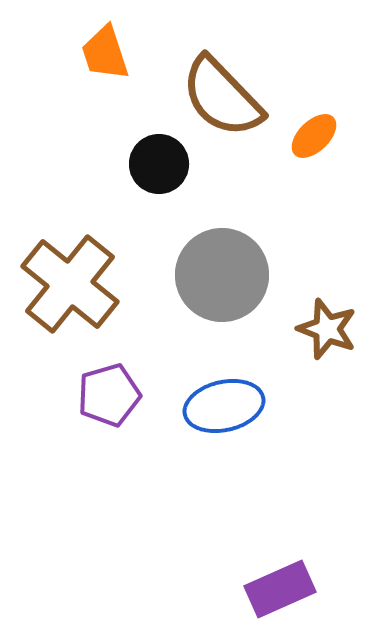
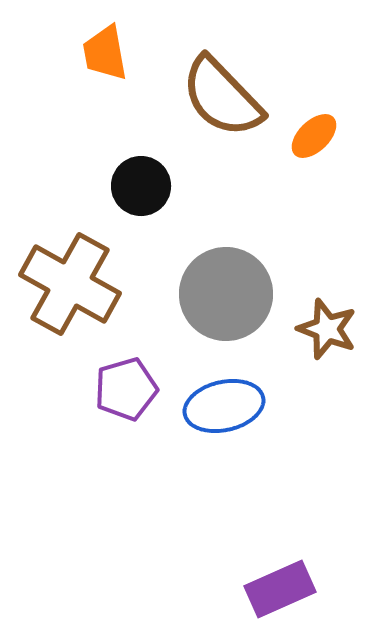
orange trapezoid: rotated 8 degrees clockwise
black circle: moved 18 px left, 22 px down
gray circle: moved 4 px right, 19 px down
brown cross: rotated 10 degrees counterclockwise
purple pentagon: moved 17 px right, 6 px up
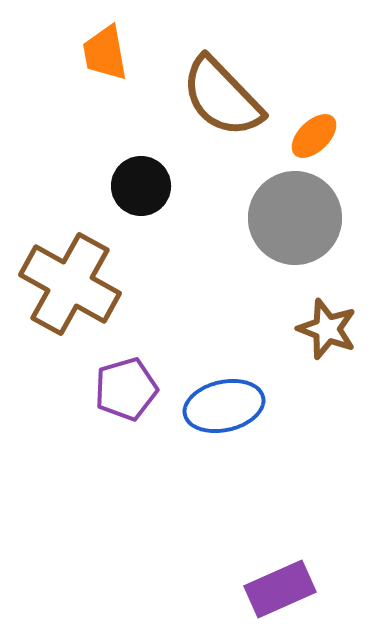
gray circle: moved 69 px right, 76 px up
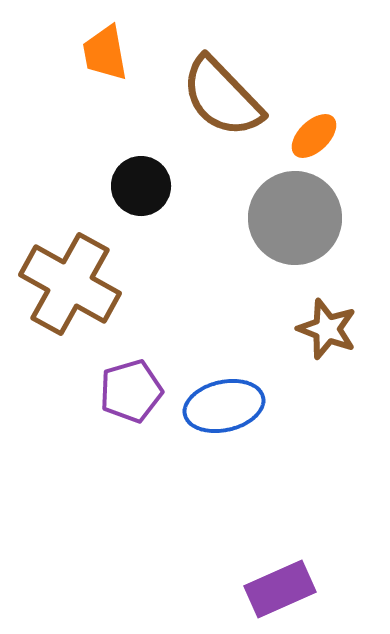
purple pentagon: moved 5 px right, 2 px down
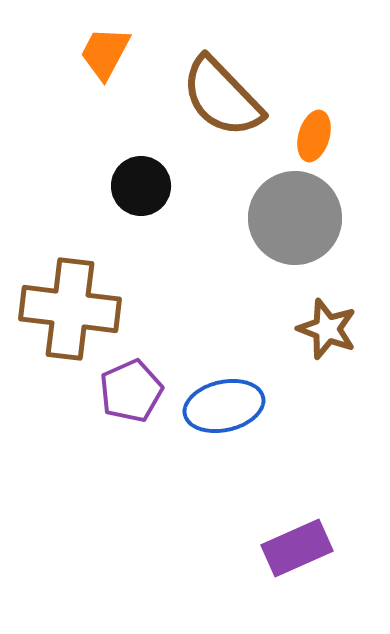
orange trapezoid: rotated 38 degrees clockwise
orange ellipse: rotated 30 degrees counterclockwise
brown cross: moved 25 px down; rotated 22 degrees counterclockwise
purple pentagon: rotated 8 degrees counterclockwise
purple rectangle: moved 17 px right, 41 px up
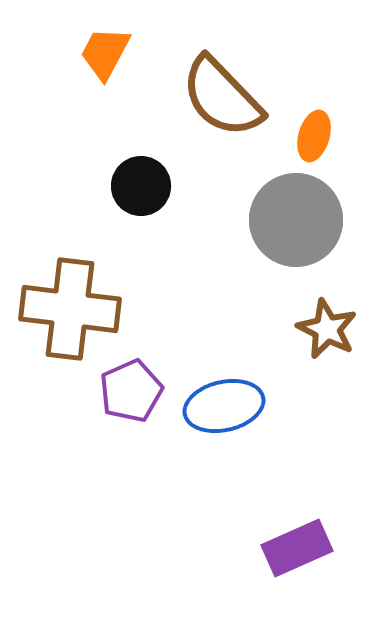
gray circle: moved 1 px right, 2 px down
brown star: rotated 6 degrees clockwise
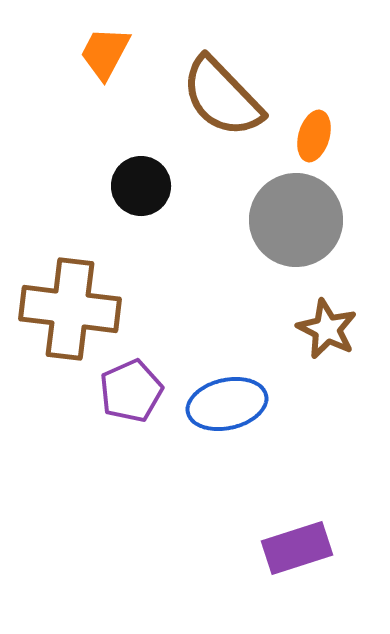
blue ellipse: moved 3 px right, 2 px up
purple rectangle: rotated 6 degrees clockwise
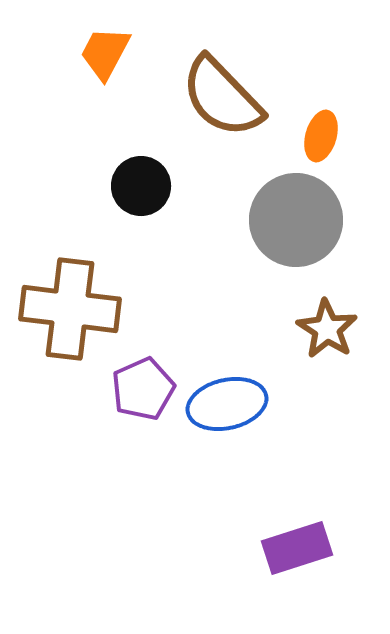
orange ellipse: moved 7 px right
brown star: rotated 6 degrees clockwise
purple pentagon: moved 12 px right, 2 px up
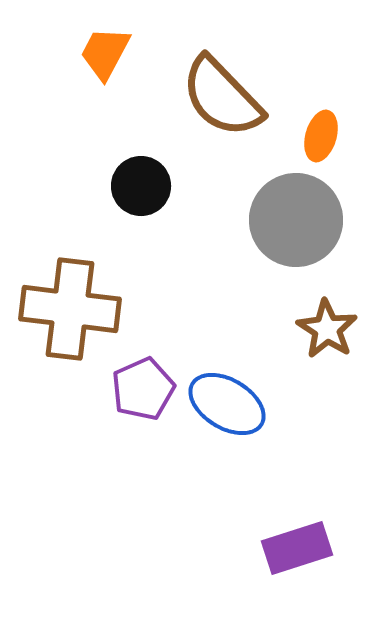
blue ellipse: rotated 44 degrees clockwise
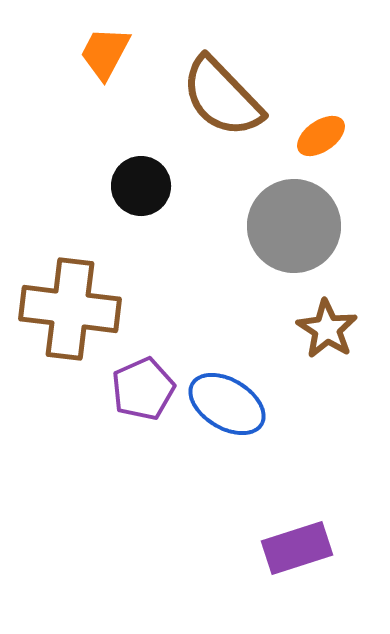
orange ellipse: rotated 39 degrees clockwise
gray circle: moved 2 px left, 6 px down
